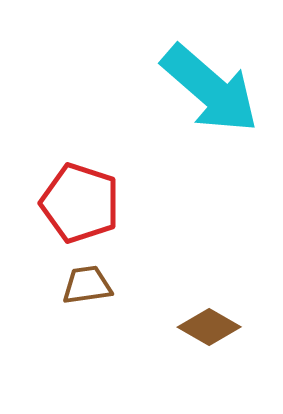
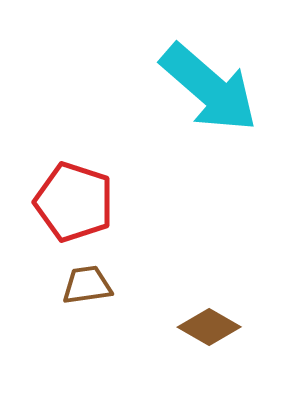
cyan arrow: moved 1 px left, 1 px up
red pentagon: moved 6 px left, 1 px up
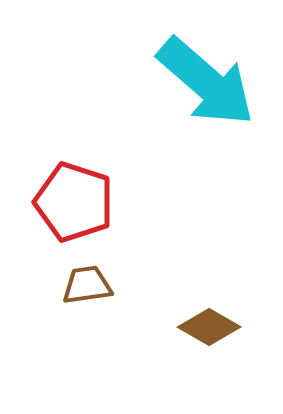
cyan arrow: moved 3 px left, 6 px up
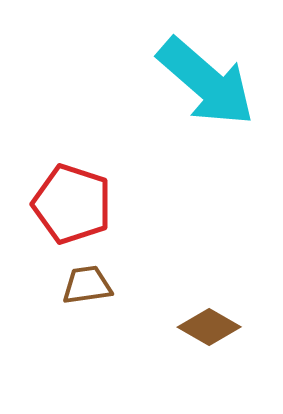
red pentagon: moved 2 px left, 2 px down
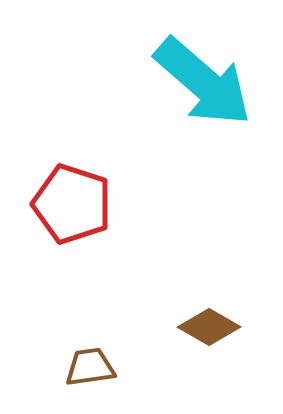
cyan arrow: moved 3 px left
brown trapezoid: moved 3 px right, 82 px down
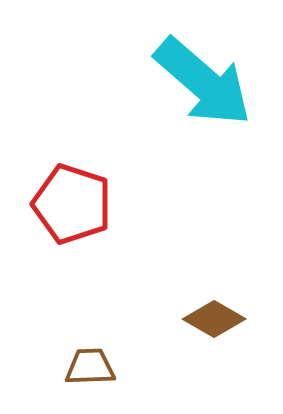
brown diamond: moved 5 px right, 8 px up
brown trapezoid: rotated 6 degrees clockwise
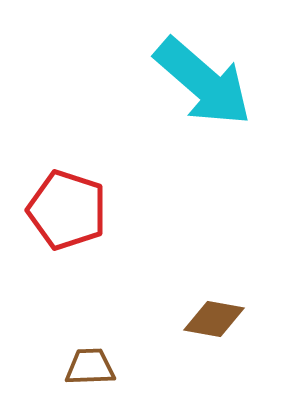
red pentagon: moved 5 px left, 6 px down
brown diamond: rotated 20 degrees counterclockwise
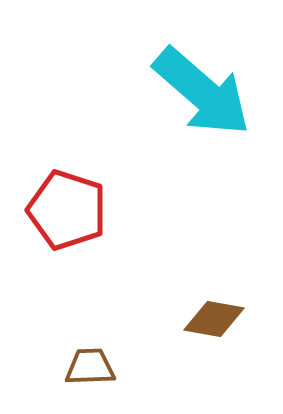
cyan arrow: moved 1 px left, 10 px down
